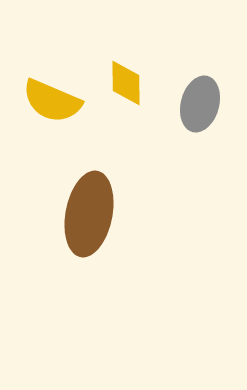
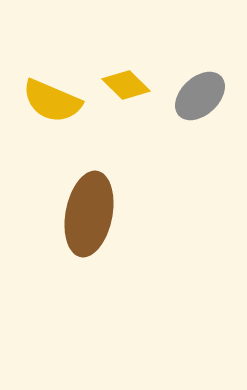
yellow diamond: moved 2 px down; rotated 45 degrees counterclockwise
gray ellipse: moved 8 px up; rotated 32 degrees clockwise
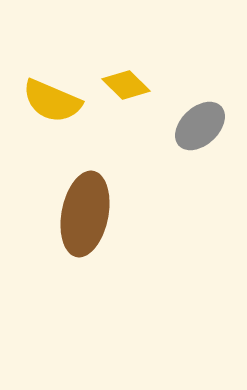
gray ellipse: moved 30 px down
brown ellipse: moved 4 px left
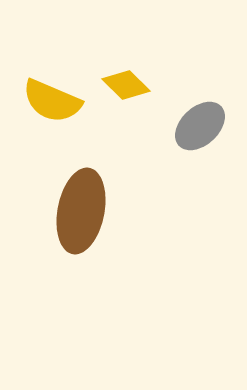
brown ellipse: moved 4 px left, 3 px up
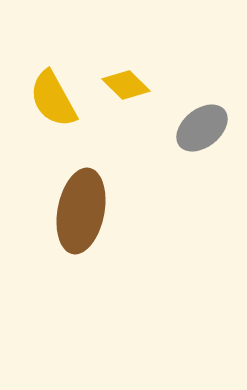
yellow semicircle: moved 1 px right, 2 px up; rotated 38 degrees clockwise
gray ellipse: moved 2 px right, 2 px down; rotated 4 degrees clockwise
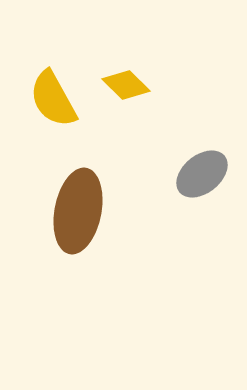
gray ellipse: moved 46 px down
brown ellipse: moved 3 px left
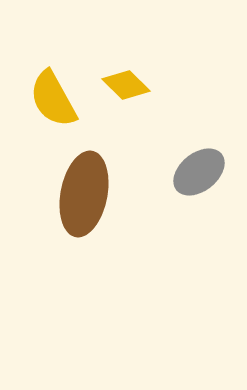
gray ellipse: moved 3 px left, 2 px up
brown ellipse: moved 6 px right, 17 px up
